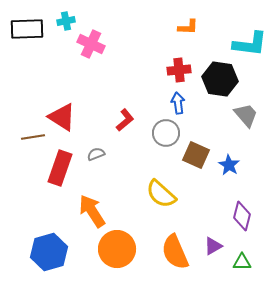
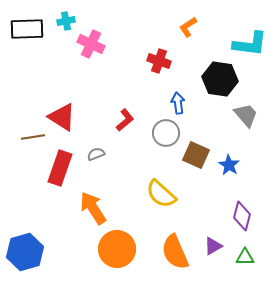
orange L-shape: rotated 145 degrees clockwise
red cross: moved 20 px left, 9 px up; rotated 25 degrees clockwise
orange arrow: moved 1 px right, 3 px up
blue hexagon: moved 24 px left
green triangle: moved 3 px right, 5 px up
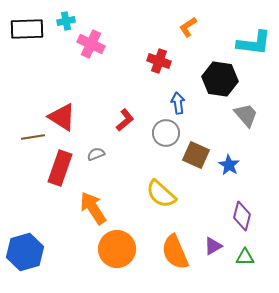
cyan L-shape: moved 4 px right, 1 px up
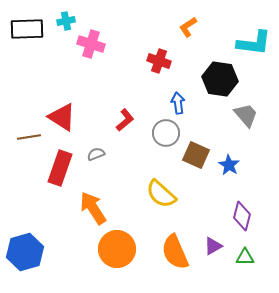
pink cross: rotated 8 degrees counterclockwise
brown line: moved 4 px left
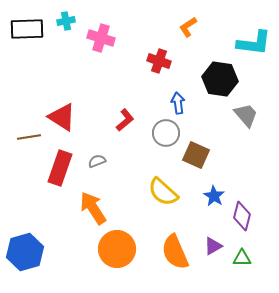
pink cross: moved 10 px right, 6 px up
gray semicircle: moved 1 px right, 7 px down
blue star: moved 15 px left, 31 px down
yellow semicircle: moved 2 px right, 2 px up
green triangle: moved 3 px left, 1 px down
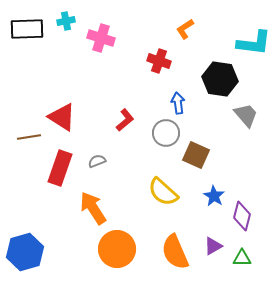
orange L-shape: moved 3 px left, 2 px down
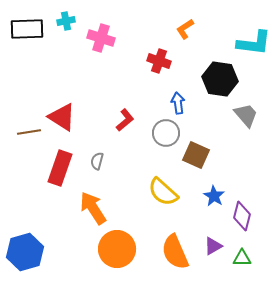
brown line: moved 5 px up
gray semicircle: rotated 54 degrees counterclockwise
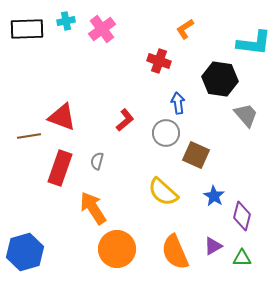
pink cross: moved 1 px right, 9 px up; rotated 36 degrees clockwise
red triangle: rotated 12 degrees counterclockwise
brown line: moved 4 px down
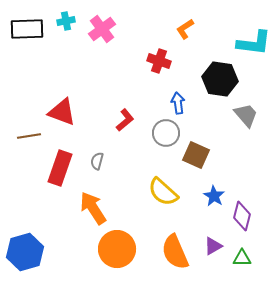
red triangle: moved 5 px up
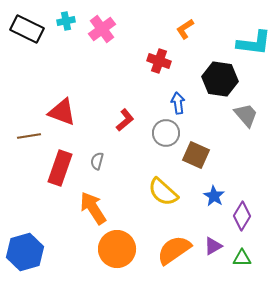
black rectangle: rotated 28 degrees clockwise
purple diamond: rotated 16 degrees clockwise
orange semicircle: moved 1 px left, 2 px up; rotated 78 degrees clockwise
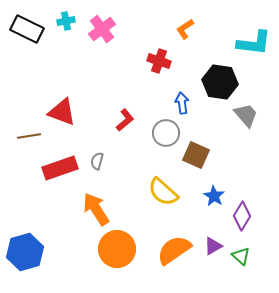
black hexagon: moved 3 px down
blue arrow: moved 4 px right
red rectangle: rotated 52 degrees clockwise
orange arrow: moved 3 px right, 1 px down
green triangle: moved 1 px left, 2 px up; rotated 42 degrees clockwise
